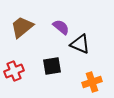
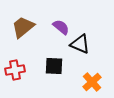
brown trapezoid: moved 1 px right
black square: moved 2 px right; rotated 12 degrees clockwise
red cross: moved 1 px right, 1 px up; rotated 12 degrees clockwise
orange cross: rotated 24 degrees counterclockwise
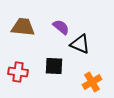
brown trapezoid: rotated 45 degrees clockwise
red cross: moved 3 px right, 2 px down; rotated 18 degrees clockwise
orange cross: rotated 12 degrees clockwise
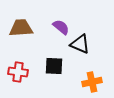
brown trapezoid: moved 2 px left, 1 px down; rotated 10 degrees counterclockwise
orange cross: rotated 18 degrees clockwise
